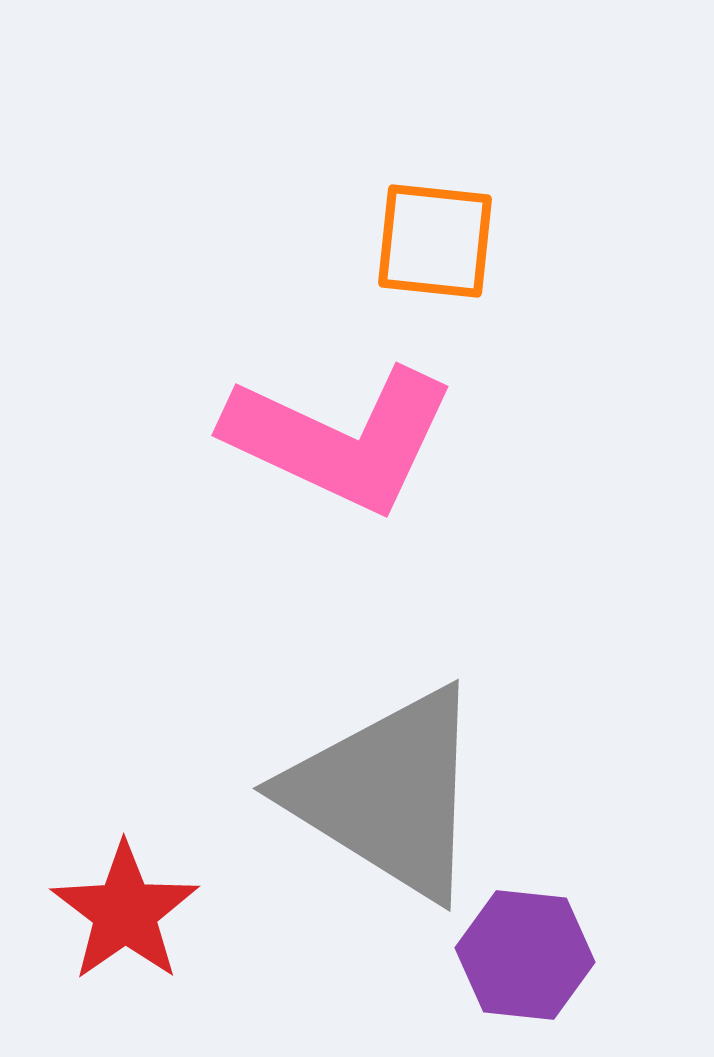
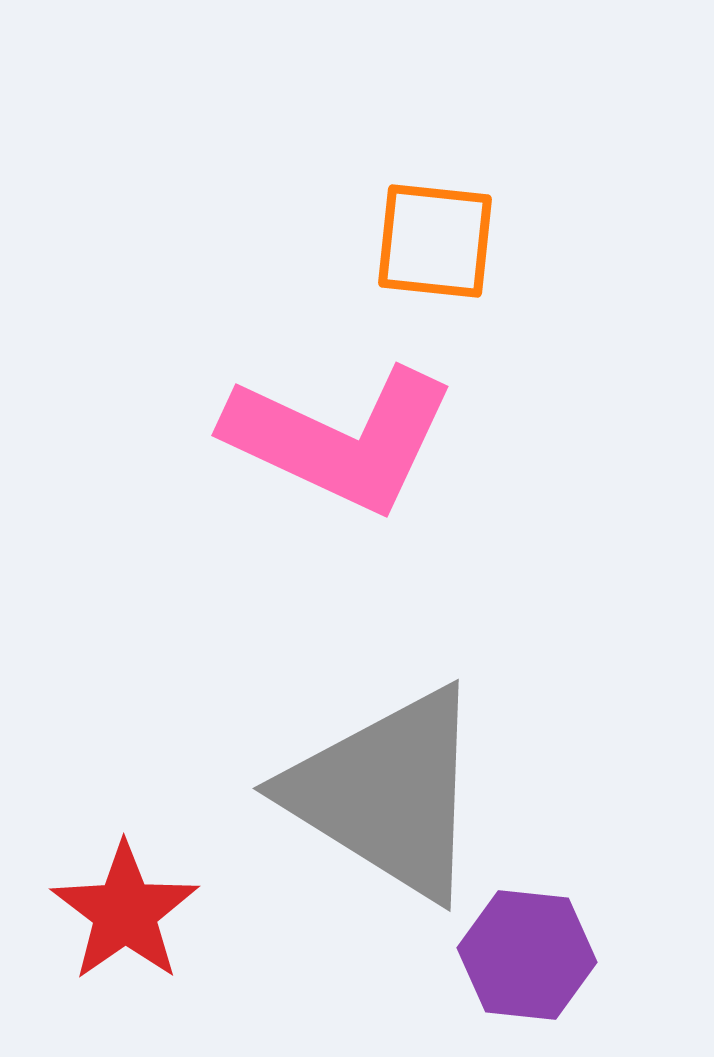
purple hexagon: moved 2 px right
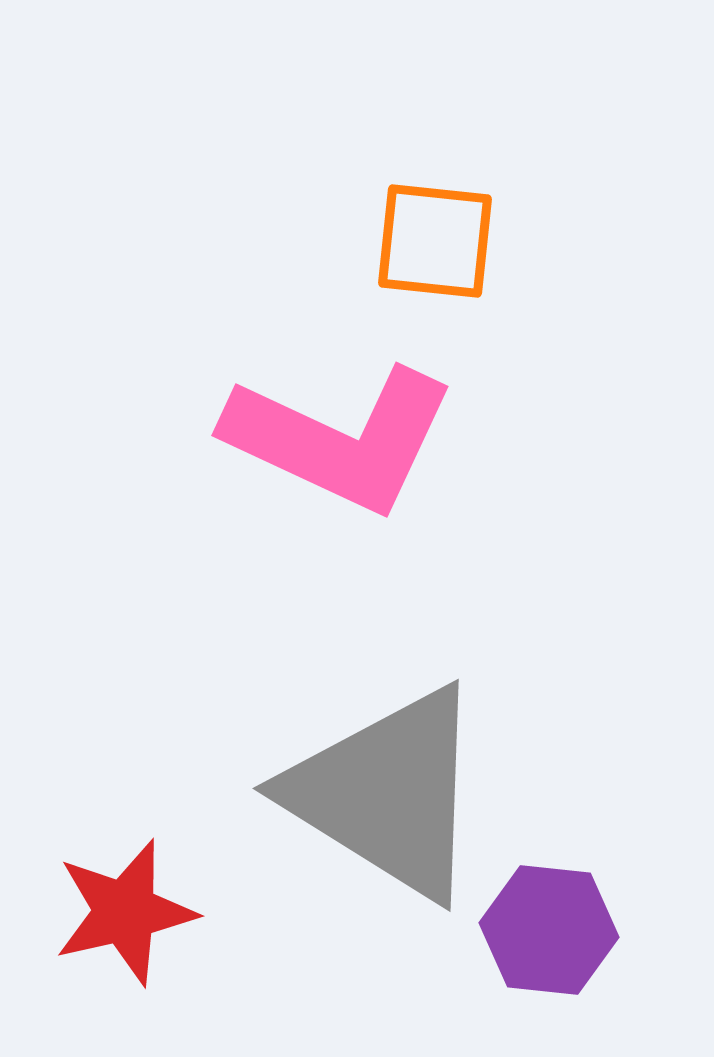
red star: rotated 22 degrees clockwise
purple hexagon: moved 22 px right, 25 px up
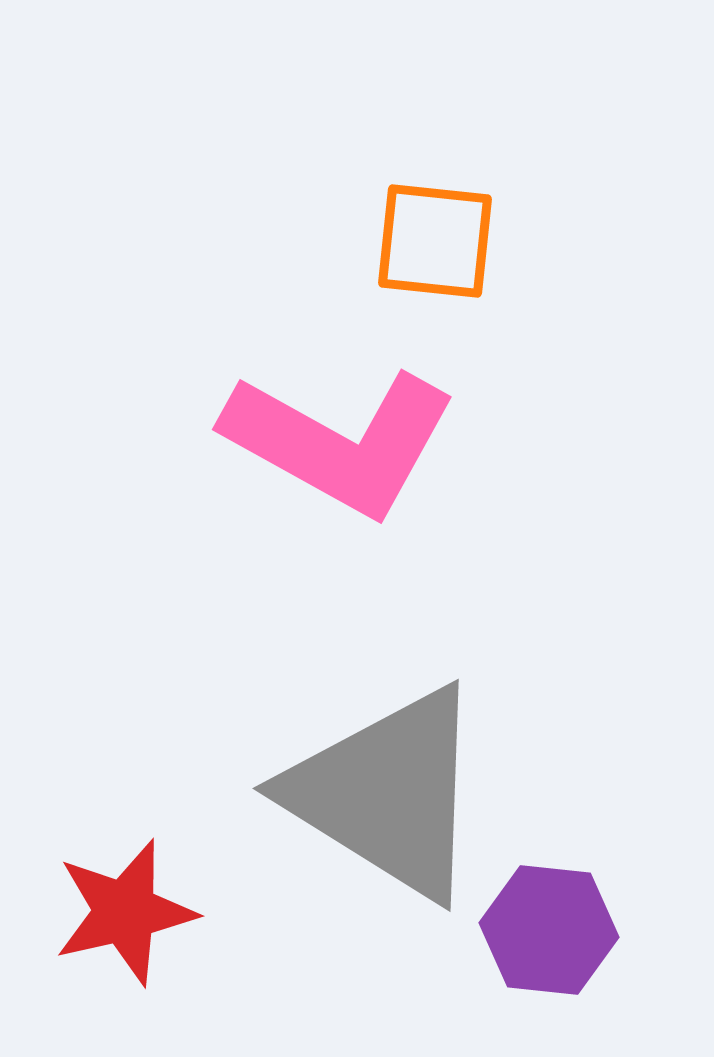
pink L-shape: moved 3 px down; rotated 4 degrees clockwise
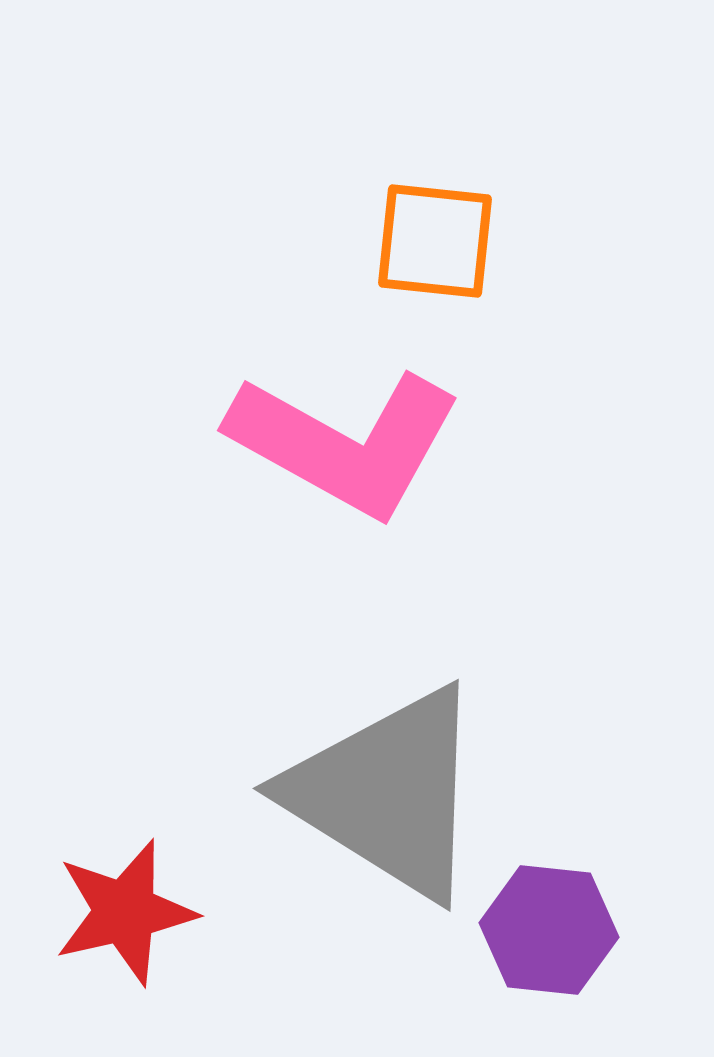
pink L-shape: moved 5 px right, 1 px down
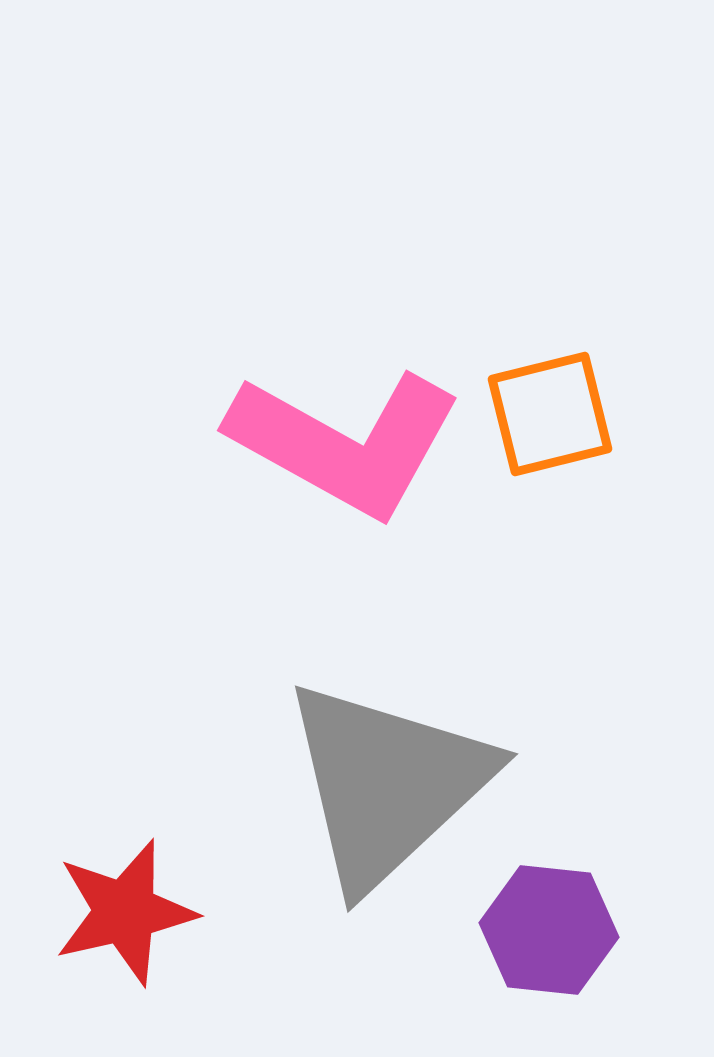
orange square: moved 115 px right, 173 px down; rotated 20 degrees counterclockwise
gray triangle: moved 9 px up; rotated 45 degrees clockwise
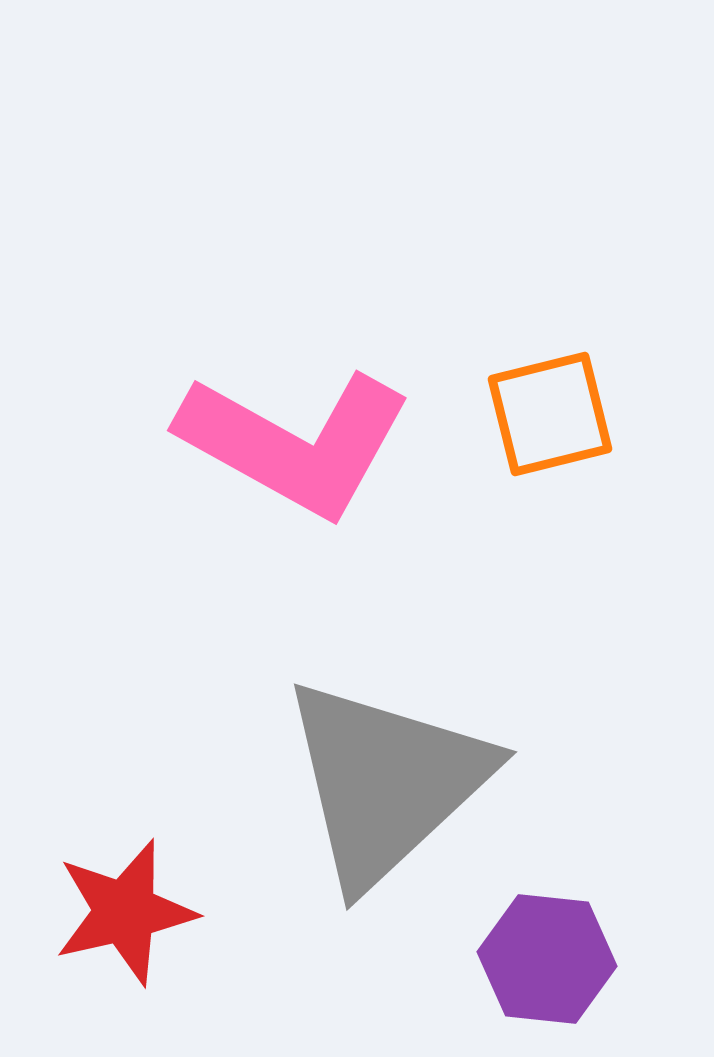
pink L-shape: moved 50 px left
gray triangle: moved 1 px left, 2 px up
purple hexagon: moved 2 px left, 29 px down
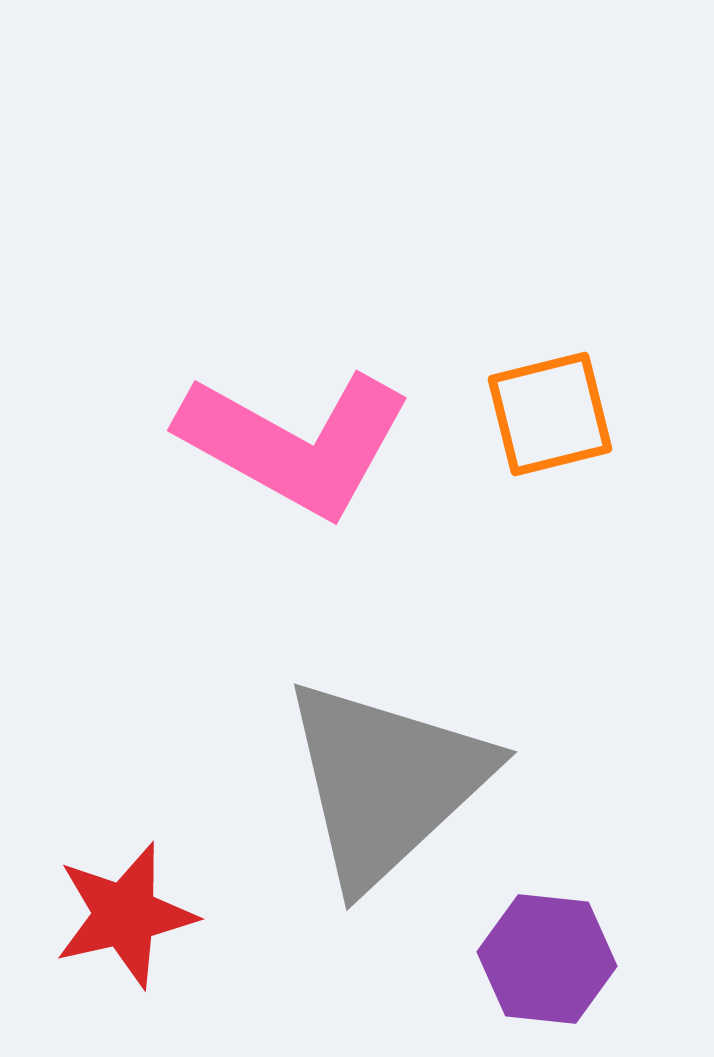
red star: moved 3 px down
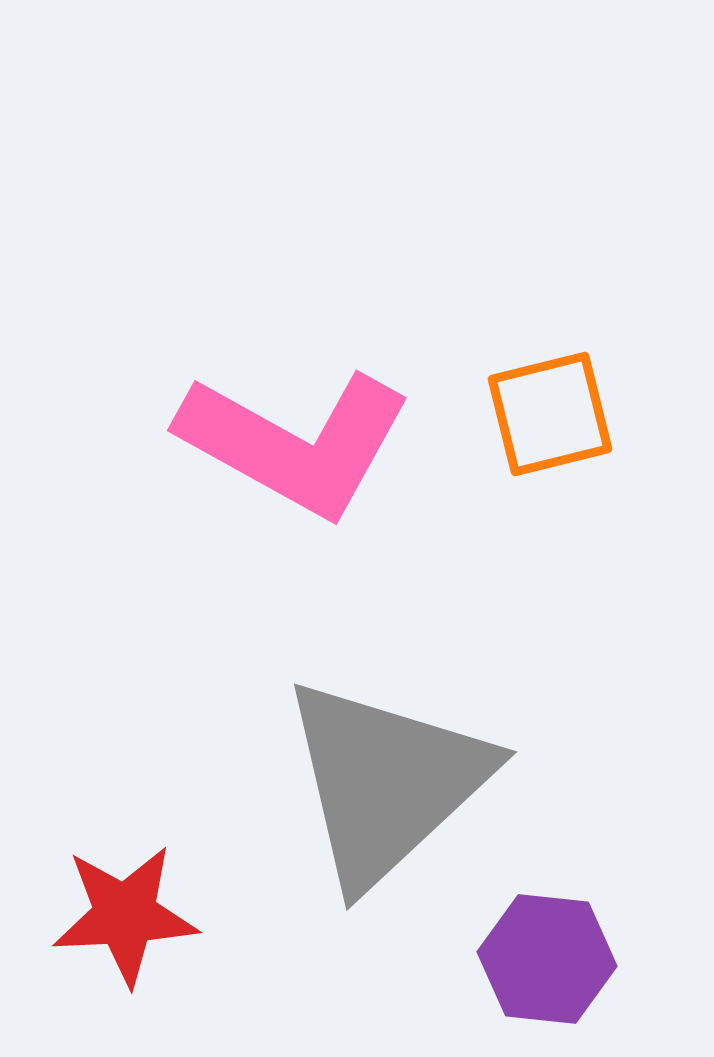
red star: rotated 10 degrees clockwise
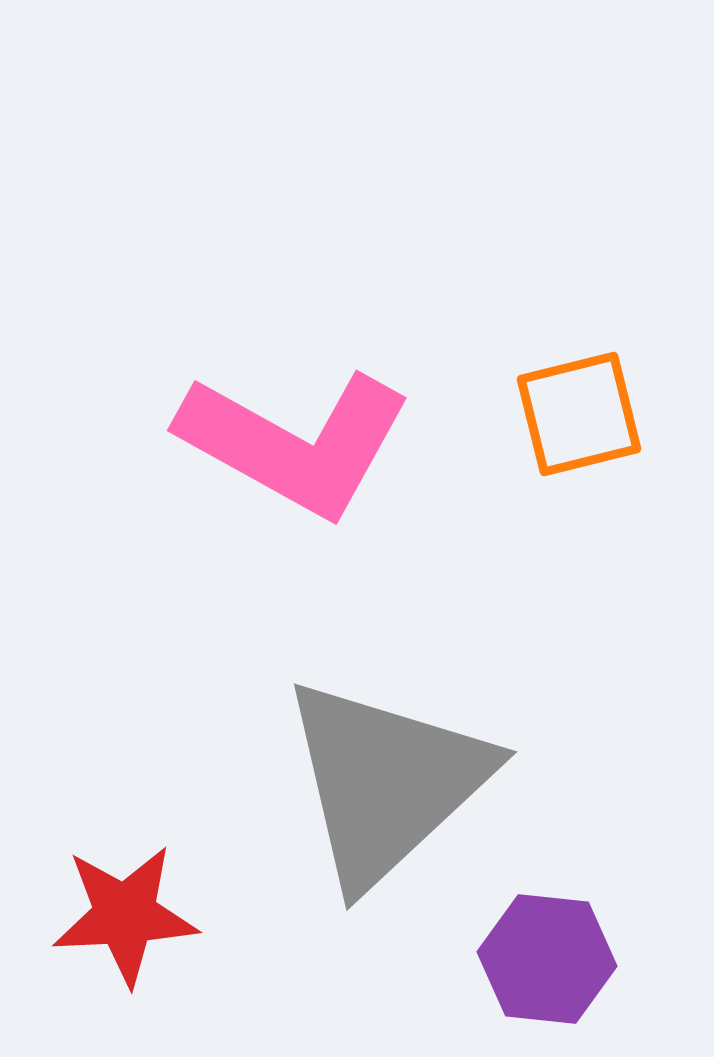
orange square: moved 29 px right
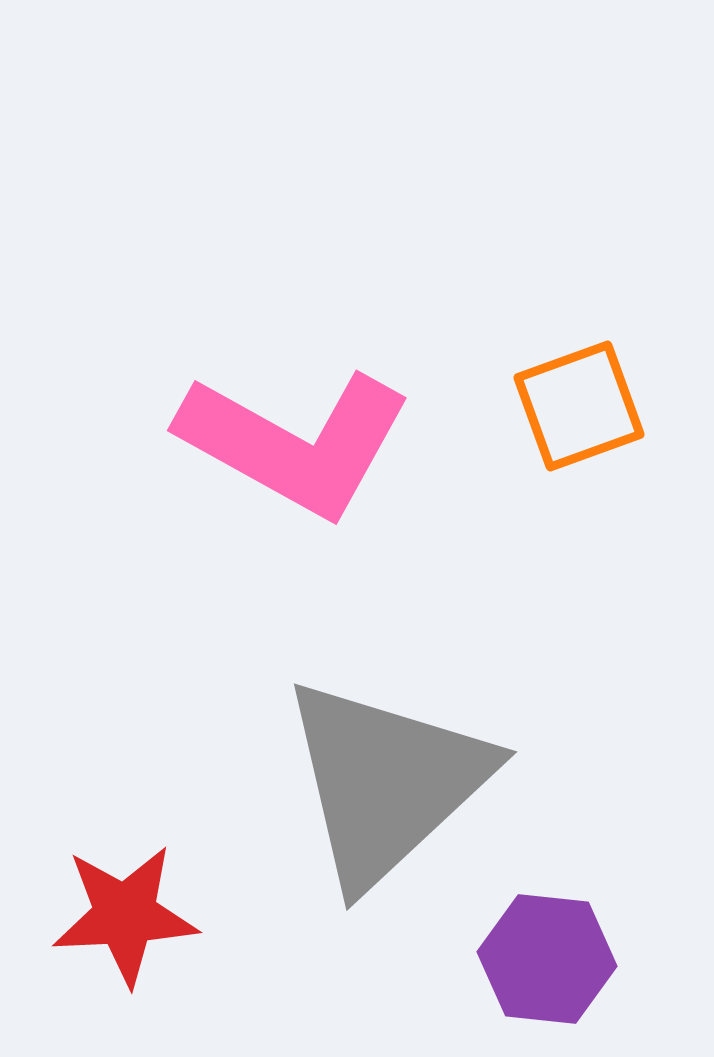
orange square: moved 8 px up; rotated 6 degrees counterclockwise
